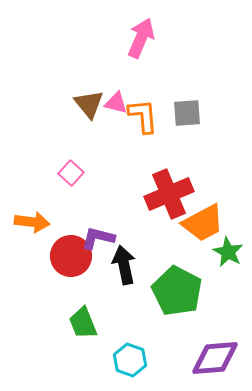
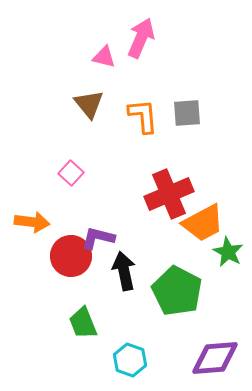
pink triangle: moved 12 px left, 46 px up
black arrow: moved 6 px down
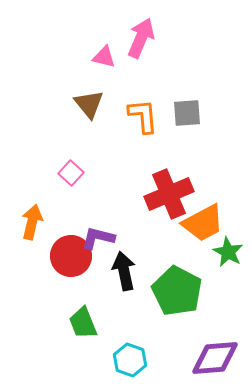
orange arrow: rotated 84 degrees counterclockwise
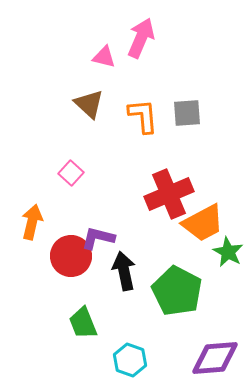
brown triangle: rotated 8 degrees counterclockwise
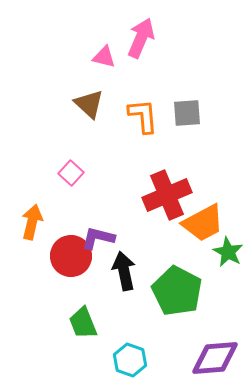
red cross: moved 2 px left, 1 px down
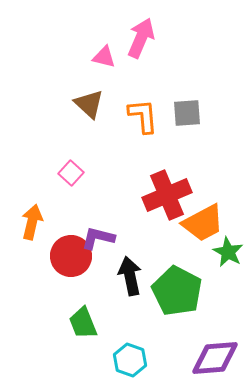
black arrow: moved 6 px right, 5 px down
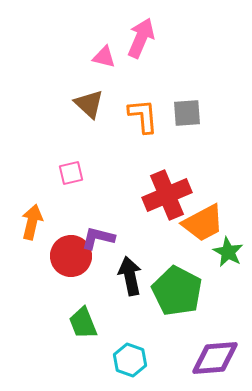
pink square: rotated 35 degrees clockwise
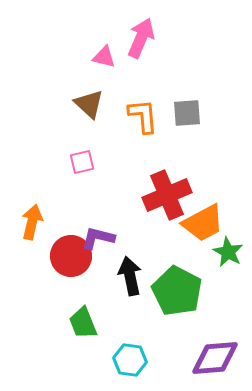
pink square: moved 11 px right, 11 px up
cyan hexagon: rotated 12 degrees counterclockwise
